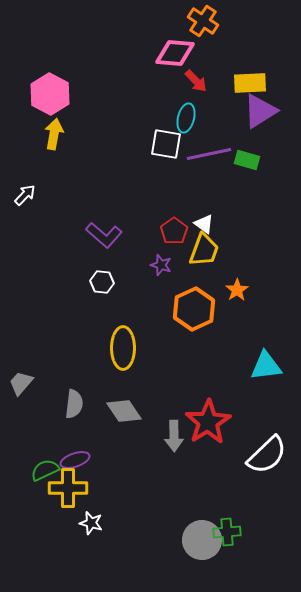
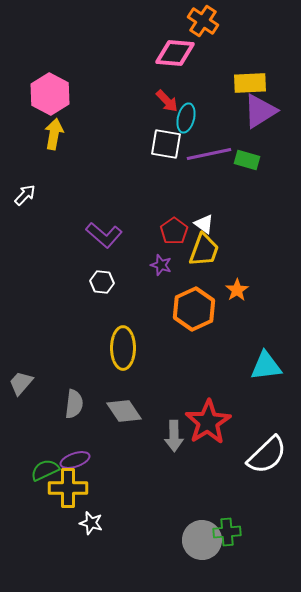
red arrow: moved 29 px left, 20 px down
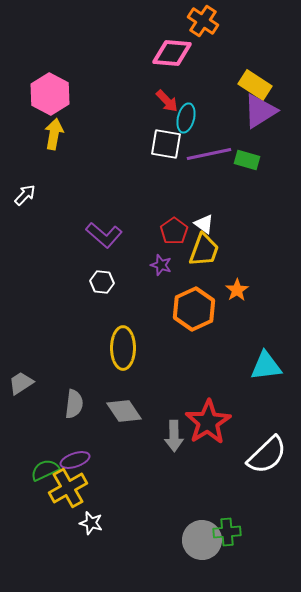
pink diamond: moved 3 px left
yellow rectangle: moved 5 px right, 2 px down; rotated 36 degrees clockwise
gray trapezoid: rotated 16 degrees clockwise
yellow cross: rotated 30 degrees counterclockwise
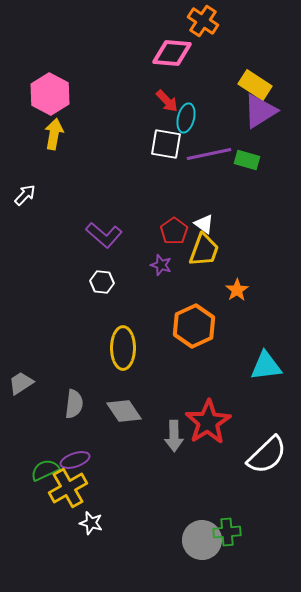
orange hexagon: moved 17 px down
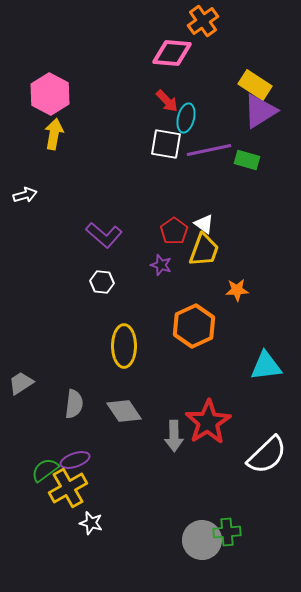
orange cross: rotated 20 degrees clockwise
purple line: moved 4 px up
white arrow: rotated 30 degrees clockwise
orange star: rotated 30 degrees clockwise
yellow ellipse: moved 1 px right, 2 px up
green semicircle: rotated 12 degrees counterclockwise
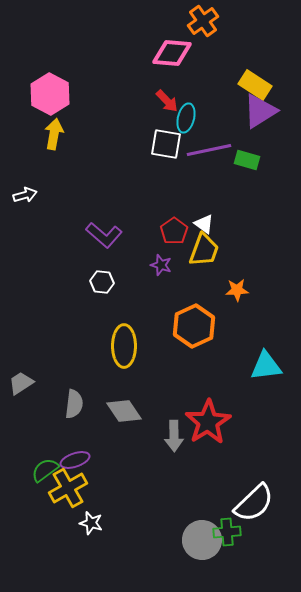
white semicircle: moved 13 px left, 48 px down
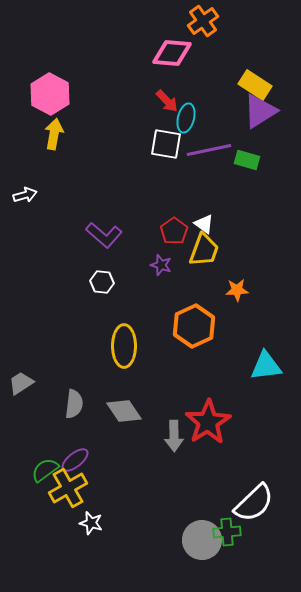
purple ellipse: rotated 20 degrees counterclockwise
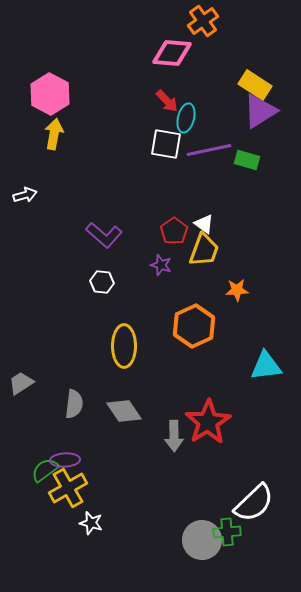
purple ellipse: moved 10 px left; rotated 36 degrees clockwise
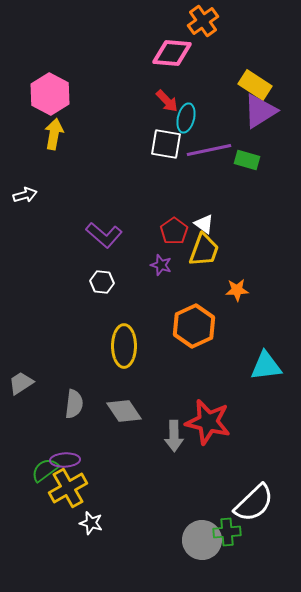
red star: rotated 27 degrees counterclockwise
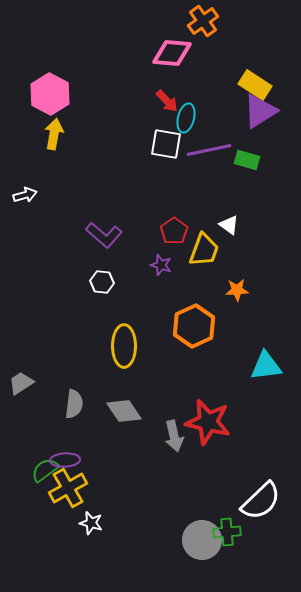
white triangle: moved 25 px right, 1 px down
gray arrow: rotated 12 degrees counterclockwise
white semicircle: moved 7 px right, 2 px up
